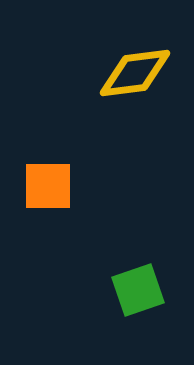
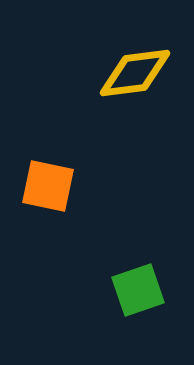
orange square: rotated 12 degrees clockwise
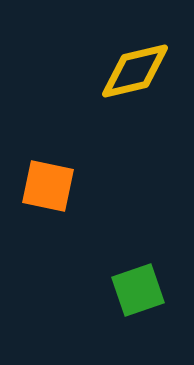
yellow diamond: moved 2 px up; rotated 6 degrees counterclockwise
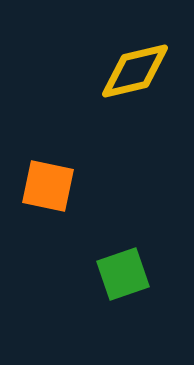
green square: moved 15 px left, 16 px up
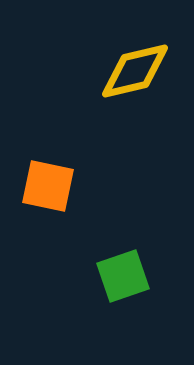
green square: moved 2 px down
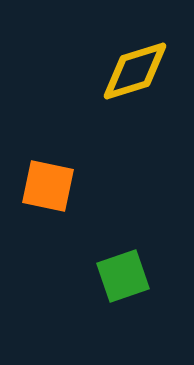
yellow diamond: rotated 4 degrees counterclockwise
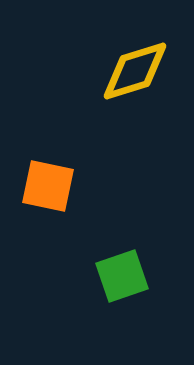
green square: moved 1 px left
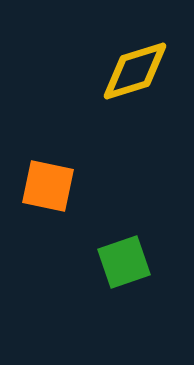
green square: moved 2 px right, 14 px up
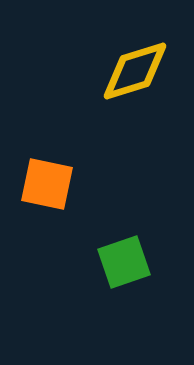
orange square: moved 1 px left, 2 px up
